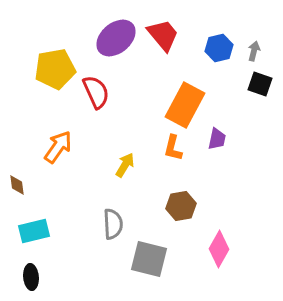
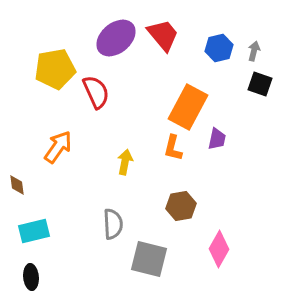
orange rectangle: moved 3 px right, 2 px down
yellow arrow: moved 3 px up; rotated 20 degrees counterclockwise
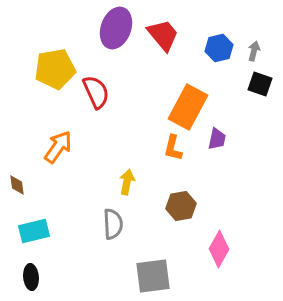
purple ellipse: moved 10 px up; rotated 30 degrees counterclockwise
yellow arrow: moved 2 px right, 20 px down
gray square: moved 4 px right, 17 px down; rotated 21 degrees counterclockwise
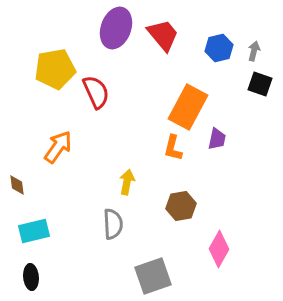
gray square: rotated 12 degrees counterclockwise
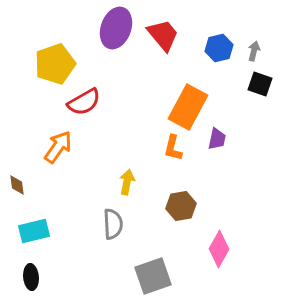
yellow pentagon: moved 5 px up; rotated 9 degrees counterclockwise
red semicircle: moved 12 px left, 10 px down; rotated 84 degrees clockwise
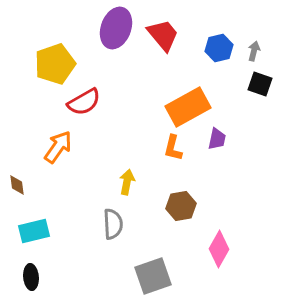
orange rectangle: rotated 33 degrees clockwise
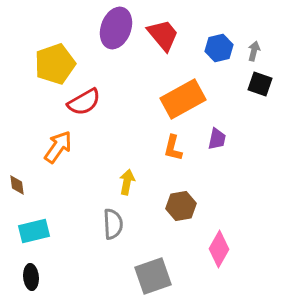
orange rectangle: moved 5 px left, 8 px up
